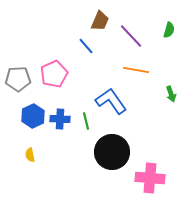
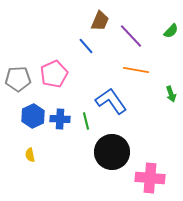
green semicircle: moved 2 px right, 1 px down; rotated 28 degrees clockwise
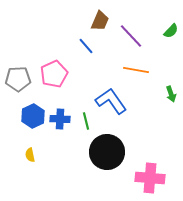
black circle: moved 5 px left
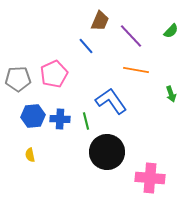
blue hexagon: rotated 20 degrees clockwise
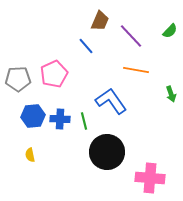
green semicircle: moved 1 px left
green line: moved 2 px left
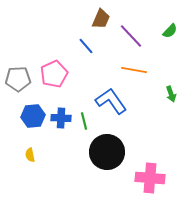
brown trapezoid: moved 1 px right, 2 px up
orange line: moved 2 px left
blue cross: moved 1 px right, 1 px up
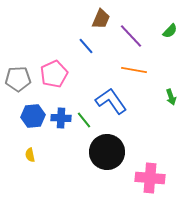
green arrow: moved 3 px down
green line: moved 1 px up; rotated 24 degrees counterclockwise
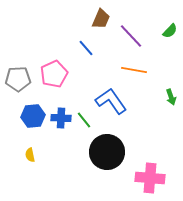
blue line: moved 2 px down
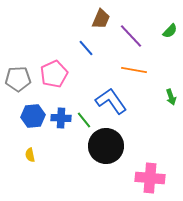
black circle: moved 1 px left, 6 px up
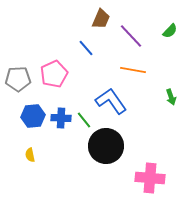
orange line: moved 1 px left
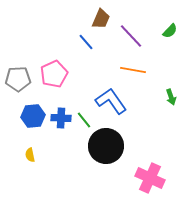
blue line: moved 6 px up
pink cross: rotated 20 degrees clockwise
